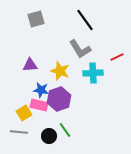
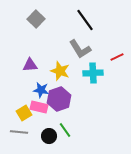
gray square: rotated 30 degrees counterclockwise
pink rectangle: moved 2 px down
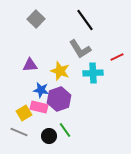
gray line: rotated 18 degrees clockwise
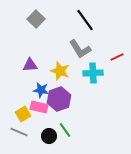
yellow square: moved 1 px left, 1 px down
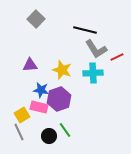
black line: moved 10 px down; rotated 40 degrees counterclockwise
gray L-shape: moved 16 px right
yellow star: moved 2 px right, 1 px up
yellow square: moved 1 px left, 1 px down
gray line: rotated 42 degrees clockwise
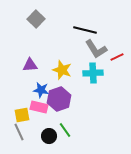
yellow square: rotated 21 degrees clockwise
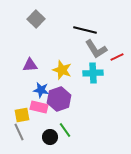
black circle: moved 1 px right, 1 px down
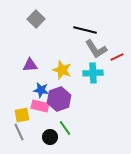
pink rectangle: moved 1 px right, 1 px up
green line: moved 2 px up
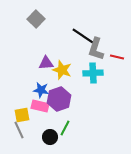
black line: moved 2 px left, 6 px down; rotated 20 degrees clockwise
gray L-shape: rotated 50 degrees clockwise
red line: rotated 40 degrees clockwise
purple triangle: moved 16 px right, 2 px up
green line: rotated 63 degrees clockwise
gray line: moved 2 px up
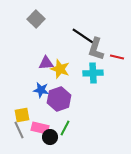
yellow star: moved 2 px left, 1 px up
pink rectangle: moved 22 px down
